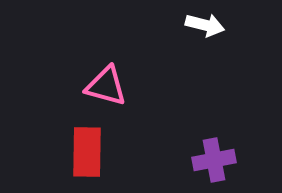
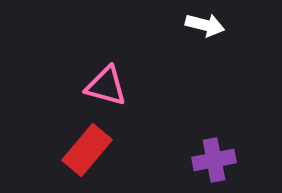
red rectangle: moved 2 px up; rotated 39 degrees clockwise
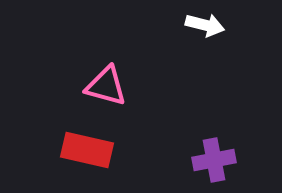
red rectangle: rotated 63 degrees clockwise
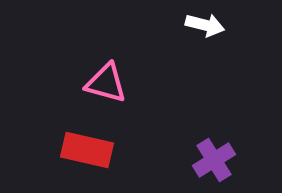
pink triangle: moved 3 px up
purple cross: rotated 21 degrees counterclockwise
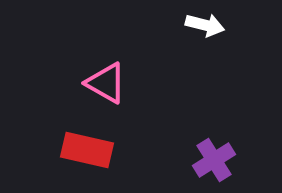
pink triangle: rotated 15 degrees clockwise
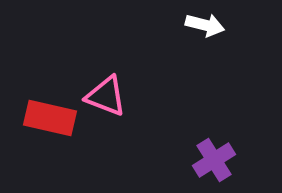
pink triangle: moved 13 px down; rotated 9 degrees counterclockwise
red rectangle: moved 37 px left, 32 px up
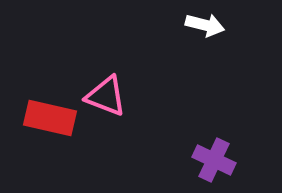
purple cross: rotated 33 degrees counterclockwise
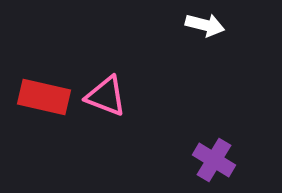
red rectangle: moved 6 px left, 21 px up
purple cross: rotated 6 degrees clockwise
